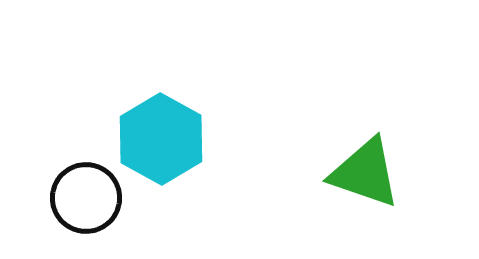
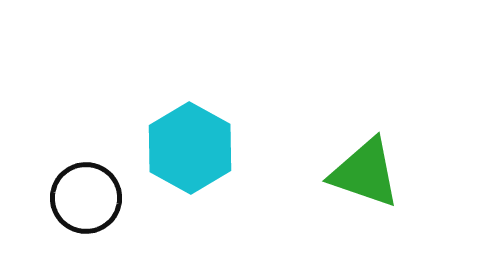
cyan hexagon: moved 29 px right, 9 px down
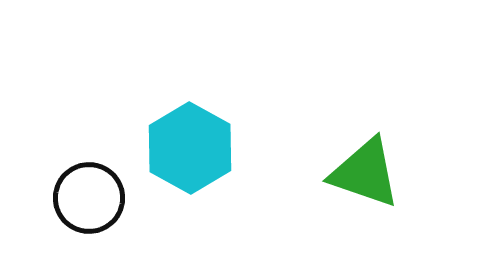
black circle: moved 3 px right
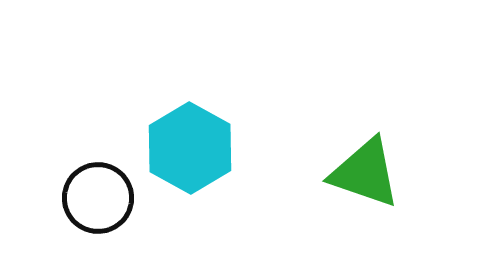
black circle: moved 9 px right
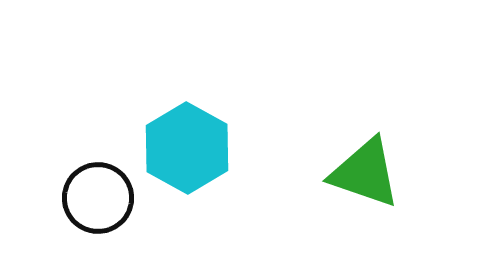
cyan hexagon: moved 3 px left
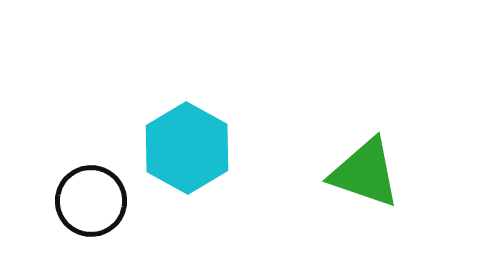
black circle: moved 7 px left, 3 px down
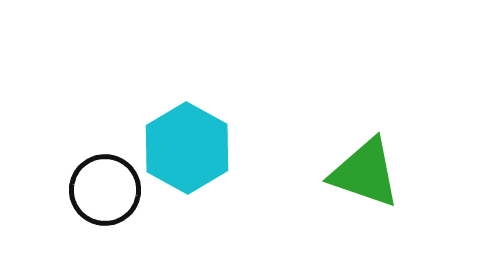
black circle: moved 14 px right, 11 px up
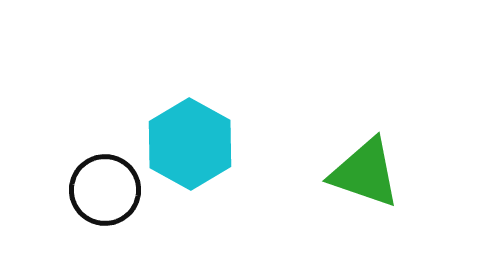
cyan hexagon: moved 3 px right, 4 px up
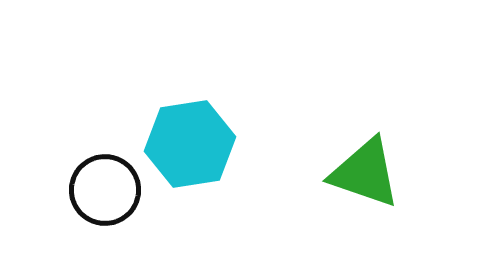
cyan hexagon: rotated 22 degrees clockwise
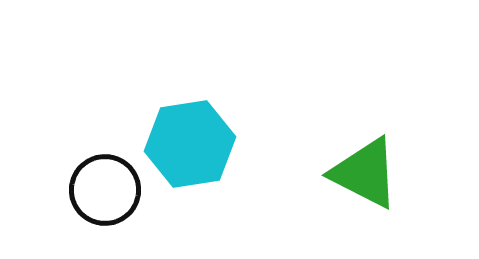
green triangle: rotated 8 degrees clockwise
